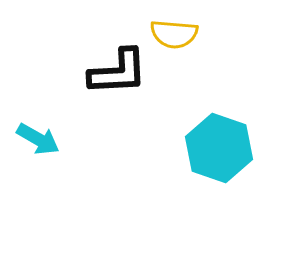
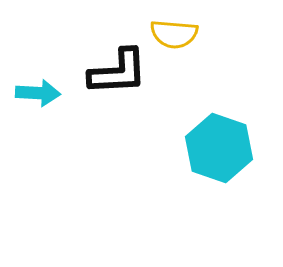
cyan arrow: moved 46 px up; rotated 27 degrees counterclockwise
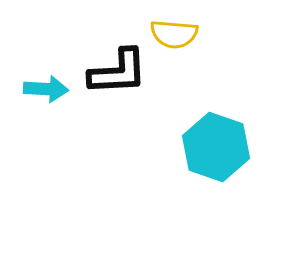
cyan arrow: moved 8 px right, 4 px up
cyan hexagon: moved 3 px left, 1 px up
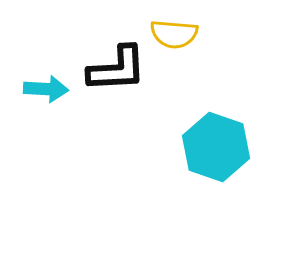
black L-shape: moved 1 px left, 3 px up
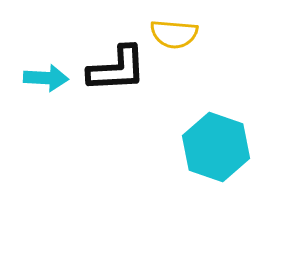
cyan arrow: moved 11 px up
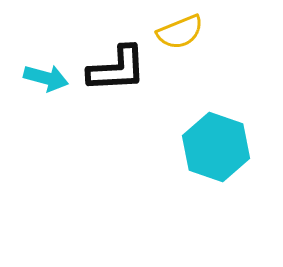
yellow semicircle: moved 6 px right, 2 px up; rotated 27 degrees counterclockwise
cyan arrow: rotated 12 degrees clockwise
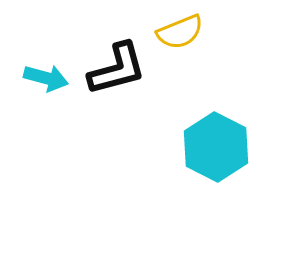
black L-shape: rotated 12 degrees counterclockwise
cyan hexagon: rotated 8 degrees clockwise
